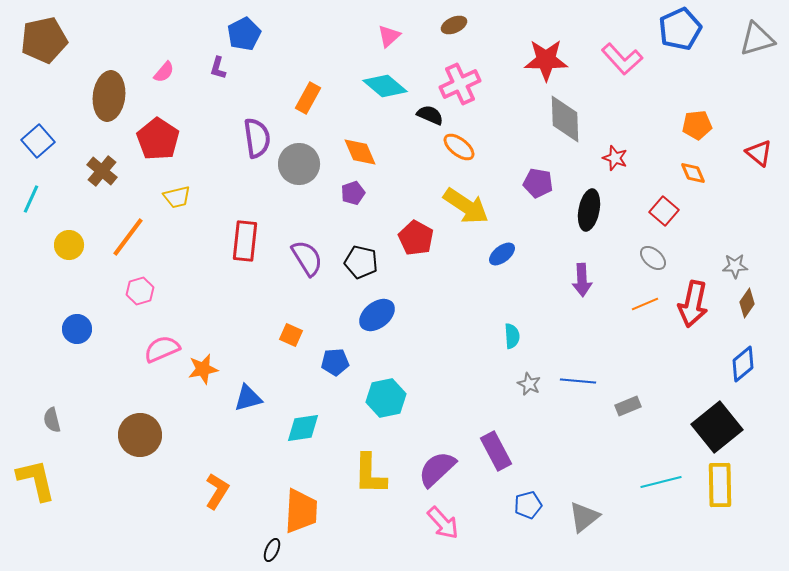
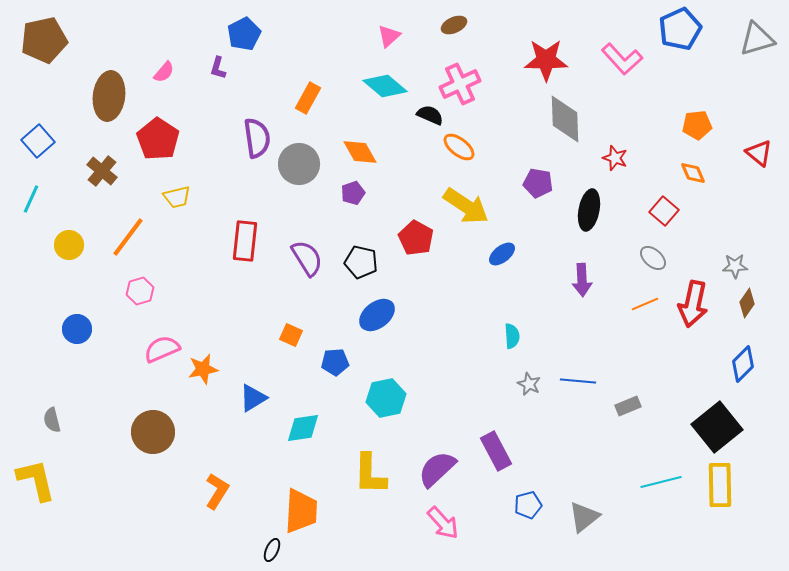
orange diamond at (360, 152): rotated 6 degrees counterclockwise
blue diamond at (743, 364): rotated 6 degrees counterclockwise
blue triangle at (248, 398): moved 5 px right; rotated 16 degrees counterclockwise
brown circle at (140, 435): moved 13 px right, 3 px up
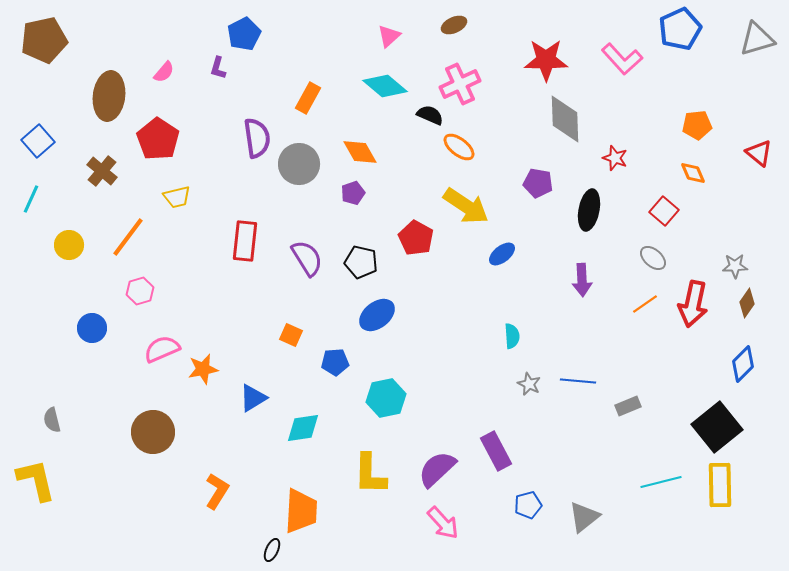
orange line at (645, 304): rotated 12 degrees counterclockwise
blue circle at (77, 329): moved 15 px right, 1 px up
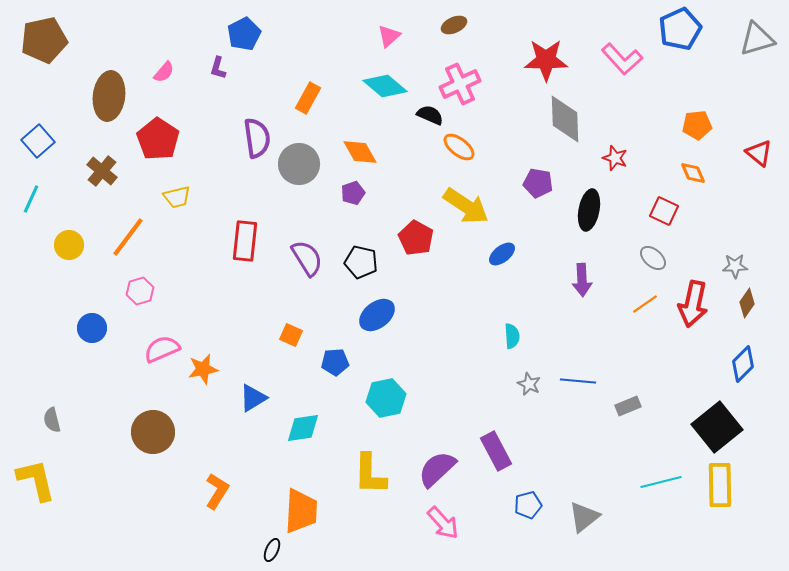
red square at (664, 211): rotated 16 degrees counterclockwise
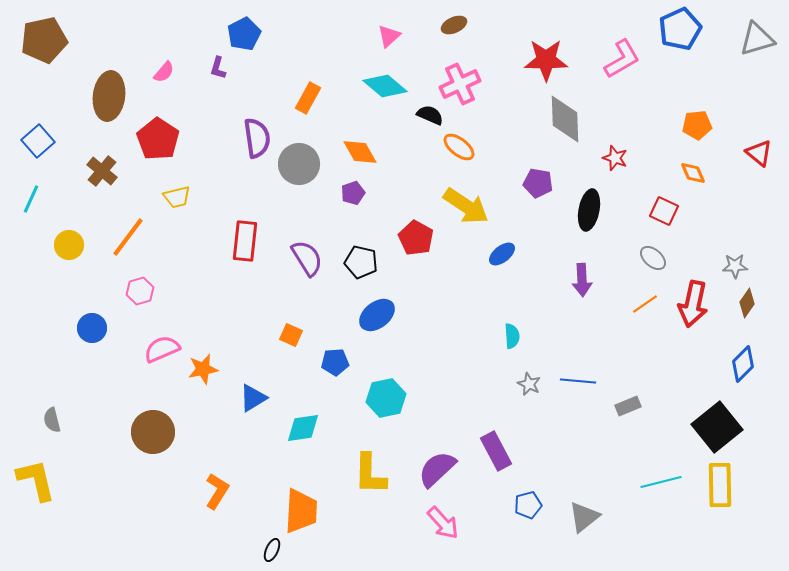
pink L-shape at (622, 59): rotated 78 degrees counterclockwise
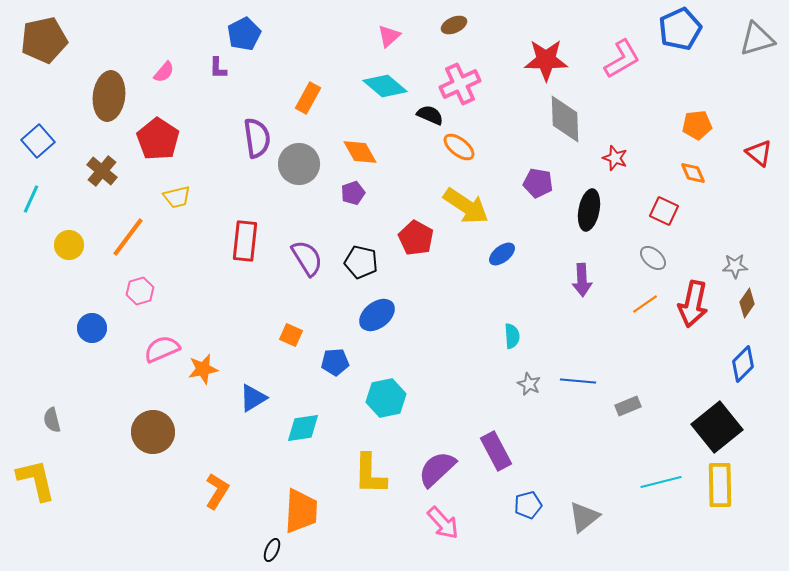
purple L-shape at (218, 68): rotated 15 degrees counterclockwise
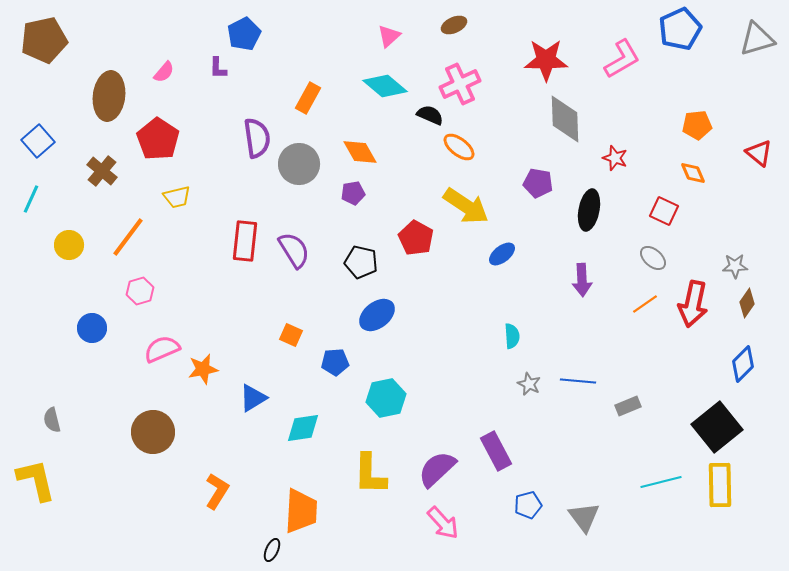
purple pentagon at (353, 193): rotated 10 degrees clockwise
purple semicircle at (307, 258): moved 13 px left, 8 px up
gray triangle at (584, 517): rotated 28 degrees counterclockwise
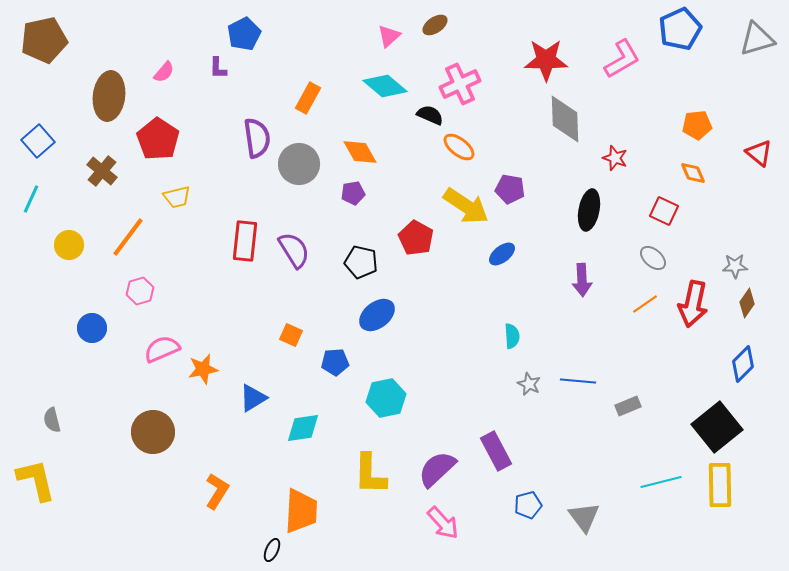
brown ellipse at (454, 25): moved 19 px left; rotated 10 degrees counterclockwise
purple pentagon at (538, 183): moved 28 px left, 6 px down
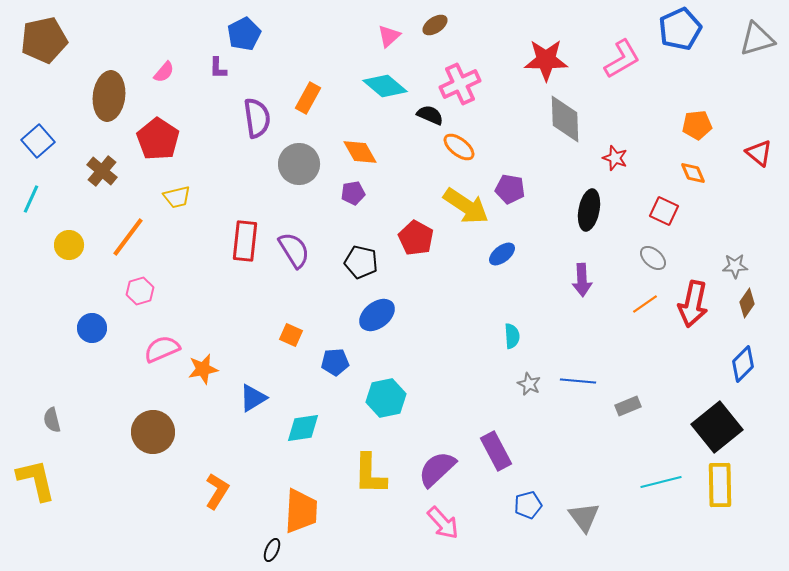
purple semicircle at (257, 138): moved 20 px up
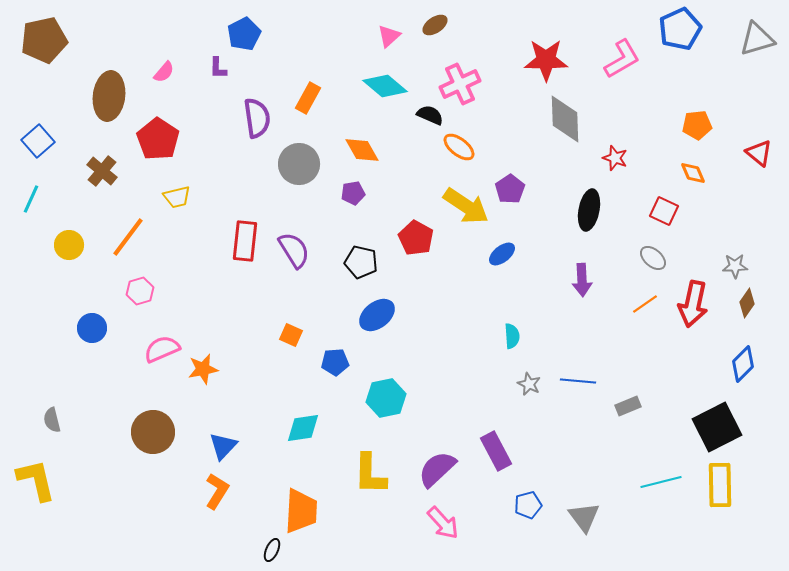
orange diamond at (360, 152): moved 2 px right, 2 px up
purple pentagon at (510, 189): rotated 28 degrees clockwise
blue triangle at (253, 398): moved 30 px left, 48 px down; rotated 16 degrees counterclockwise
black square at (717, 427): rotated 12 degrees clockwise
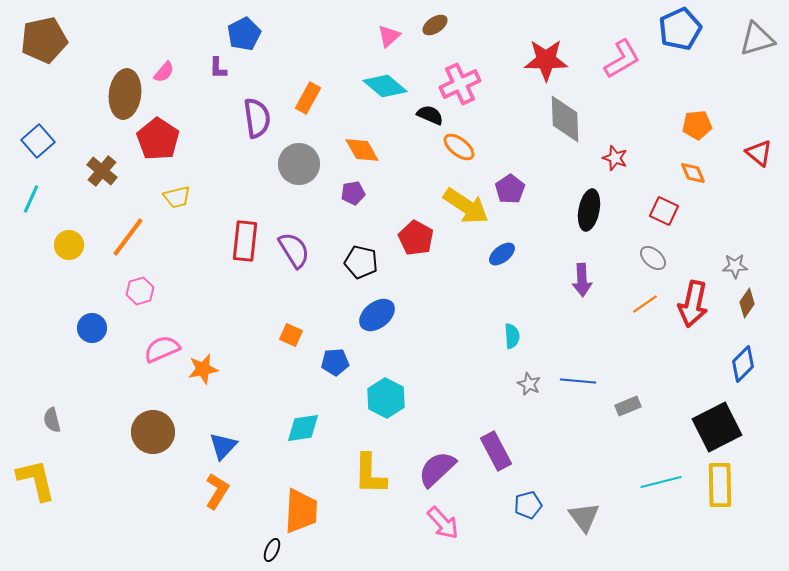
brown ellipse at (109, 96): moved 16 px right, 2 px up
cyan hexagon at (386, 398): rotated 21 degrees counterclockwise
